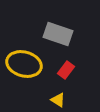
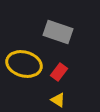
gray rectangle: moved 2 px up
red rectangle: moved 7 px left, 2 px down
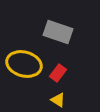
red rectangle: moved 1 px left, 1 px down
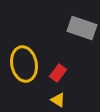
gray rectangle: moved 24 px right, 4 px up
yellow ellipse: rotated 64 degrees clockwise
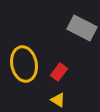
gray rectangle: rotated 8 degrees clockwise
red rectangle: moved 1 px right, 1 px up
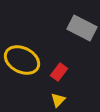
yellow ellipse: moved 2 px left, 4 px up; rotated 52 degrees counterclockwise
yellow triangle: rotated 42 degrees clockwise
